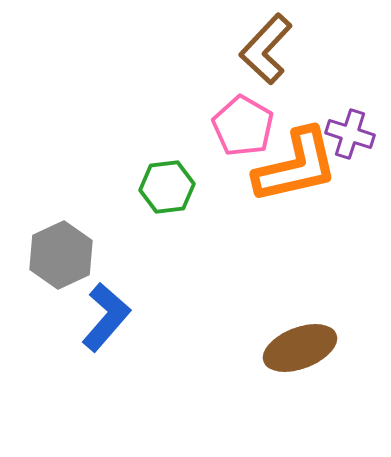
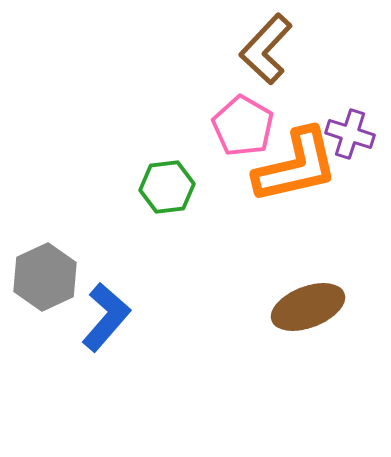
gray hexagon: moved 16 px left, 22 px down
brown ellipse: moved 8 px right, 41 px up
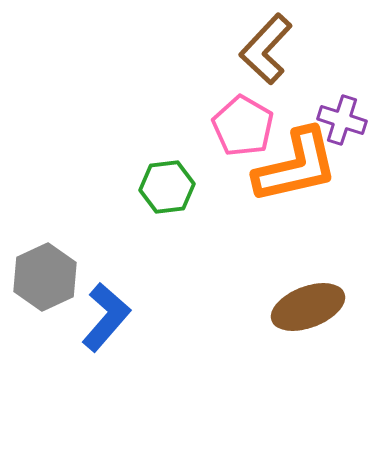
purple cross: moved 8 px left, 14 px up
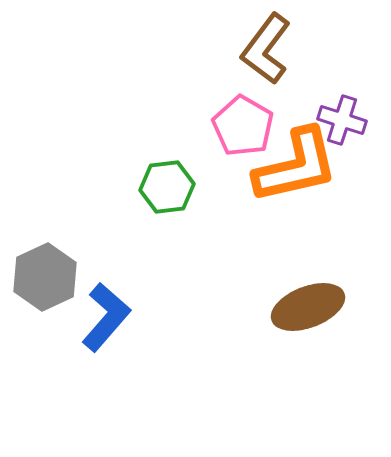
brown L-shape: rotated 6 degrees counterclockwise
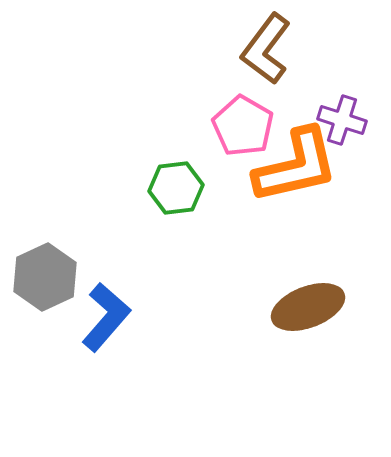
green hexagon: moved 9 px right, 1 px down
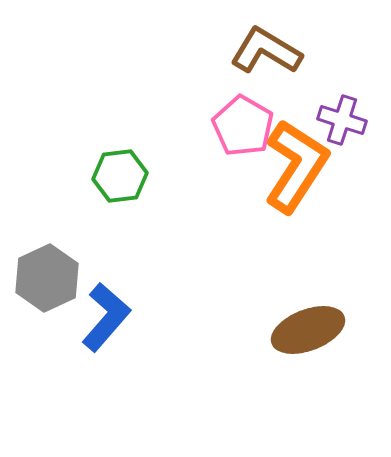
brown L-shape: moved 2 px down; rotated 84 degrees clockwise
orange L-shape: rotated 44 degrees counterclockwise
green hexagon: moved 56 px left, 12 px up
gray hexagon: moved 2 px right, 1 px down
brown ellipse: moved 23 px down
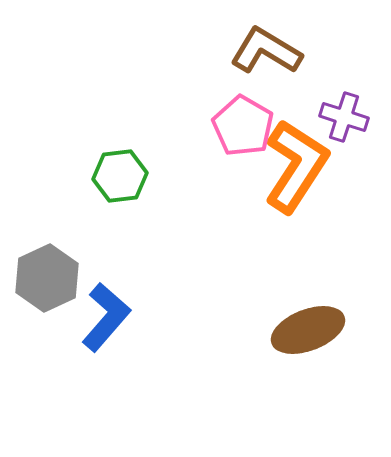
purple cross: moved 2 px right, 3 px up
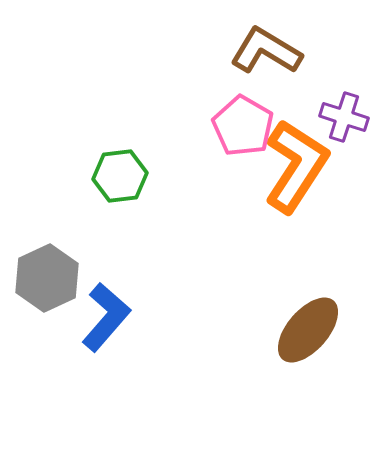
brown ellipse: rotated 28 degrees counterclockwise
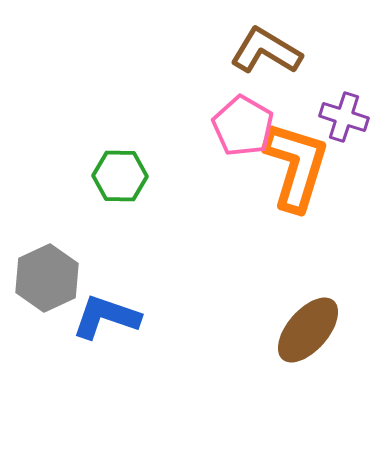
orange L-shape: rotated 16 degrees counterclockwise
green hexagon: rotated 8 degrees clockwise
blue L-shape: rotated 112 degrees counterclockwise
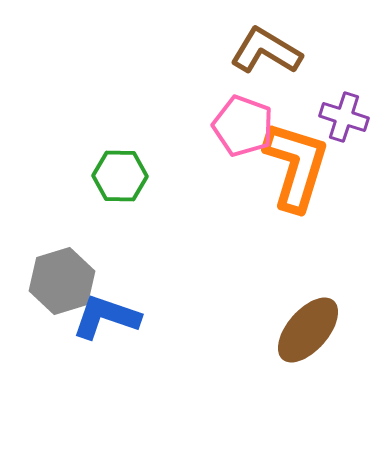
pink pentagon: rotated 10 degrees counterclockwise
gray hexagon: moved 15 px right, 3 px down; rotated 8 degrees clockwise
